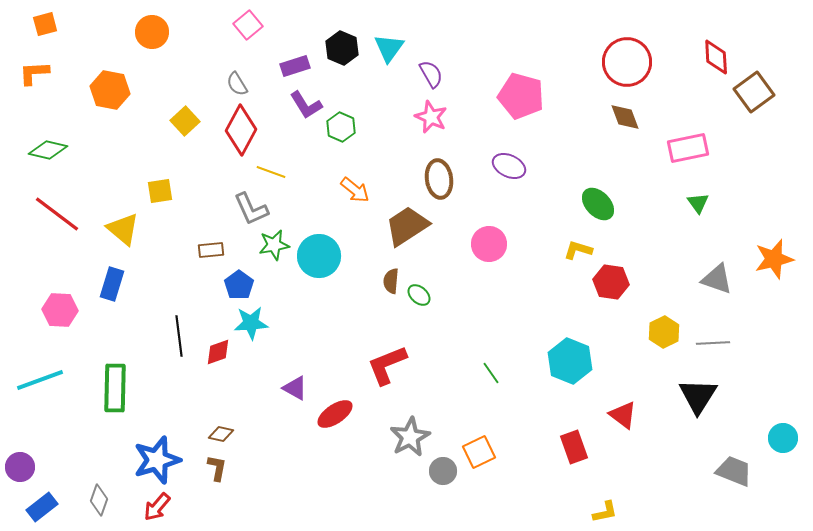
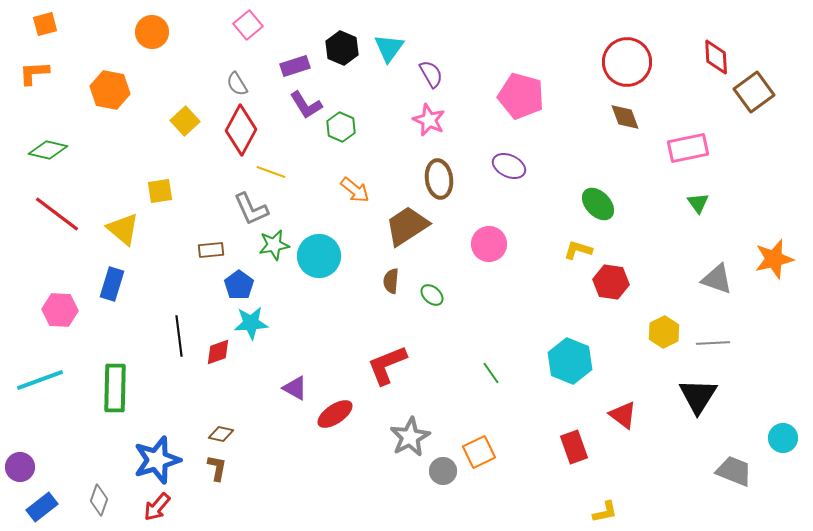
pink star at (431, 117): moved 2 px left, 3 px down
green ellipse at (419, 295): moved 13 px right
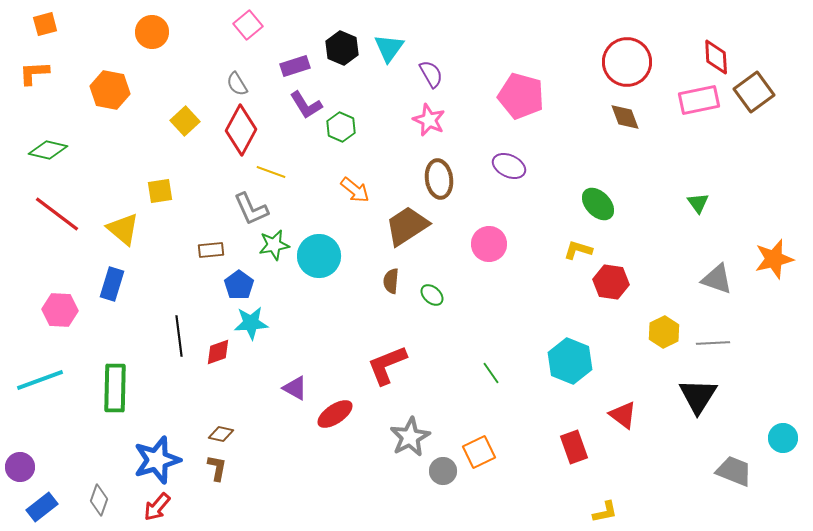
pink rectangle at (688, 148): moved 11 px right, 48 px up
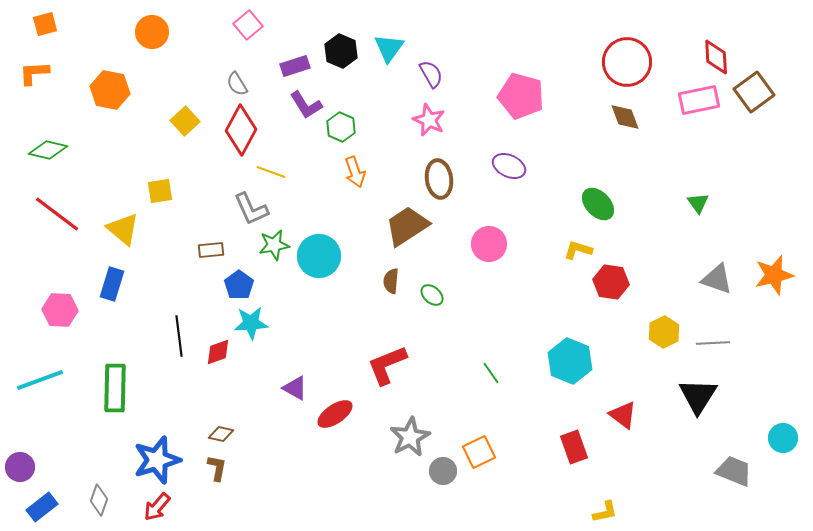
black hexagon at (342, 48): moved 1 px left, 3 px down
orange arrow at (355, 190): moved 18 px up; rotated 32 degrees clockwise
orange star at (774, 259): moved 16 px down
